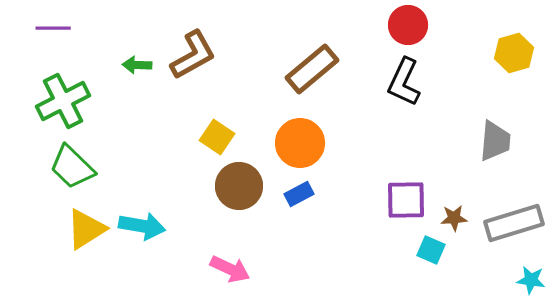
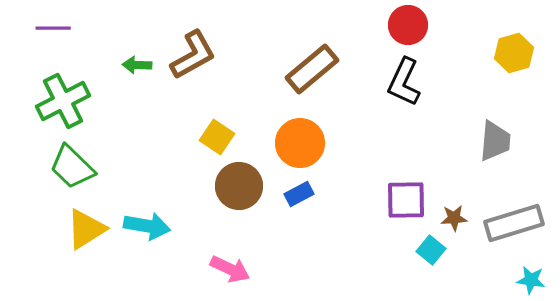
cyan arrow: moved 5 px right
cyan square: rotated 16 degrees clockwise
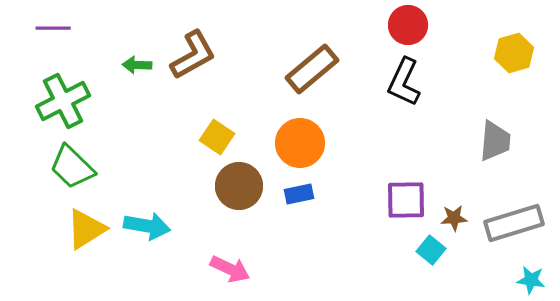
blue rectangle: rotated 16 degrees clockwise
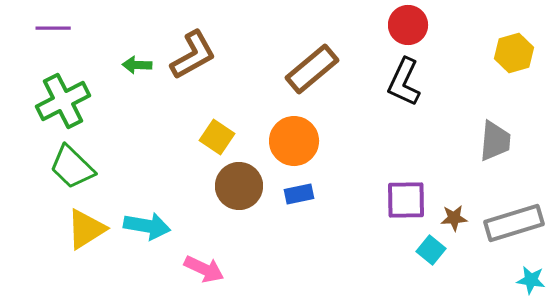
orange circle: moved 6 px left, 2 px up
pink arrow: moved 26 px left
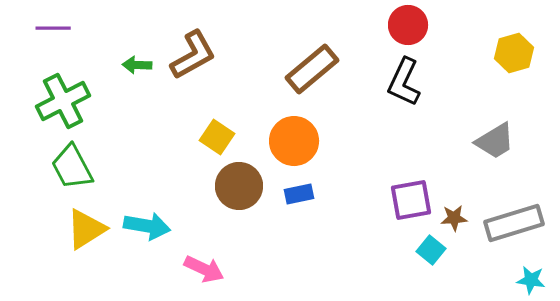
gray trapezoid: rotated 54 degrees clockwise
green trapezoid: rotated 18 degrees clockwise
purple square: moved 5 px right; rotated 9 degrees counterclockwise
